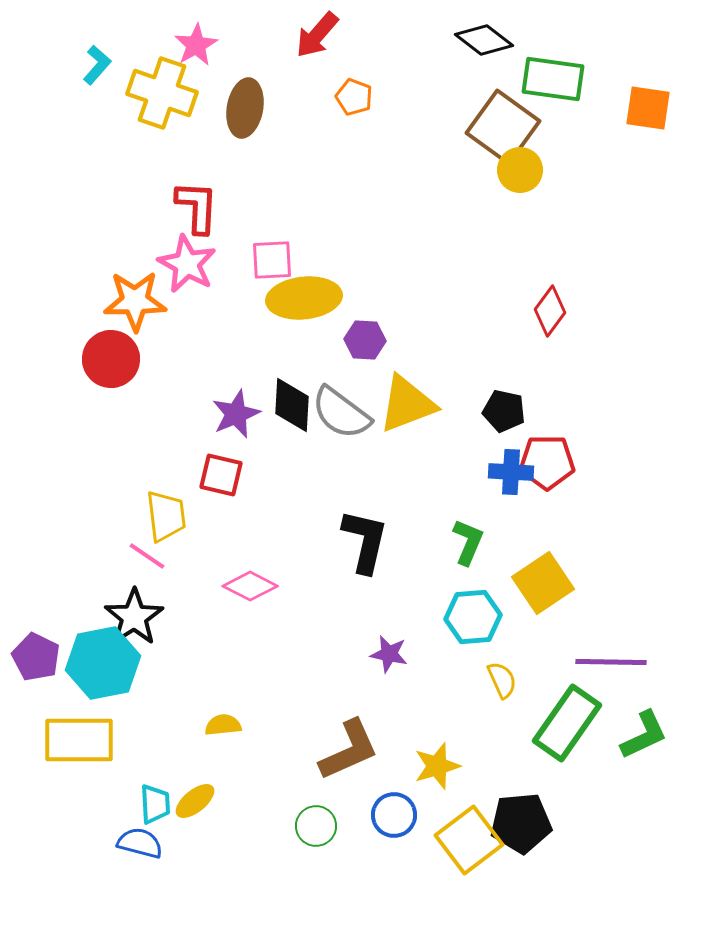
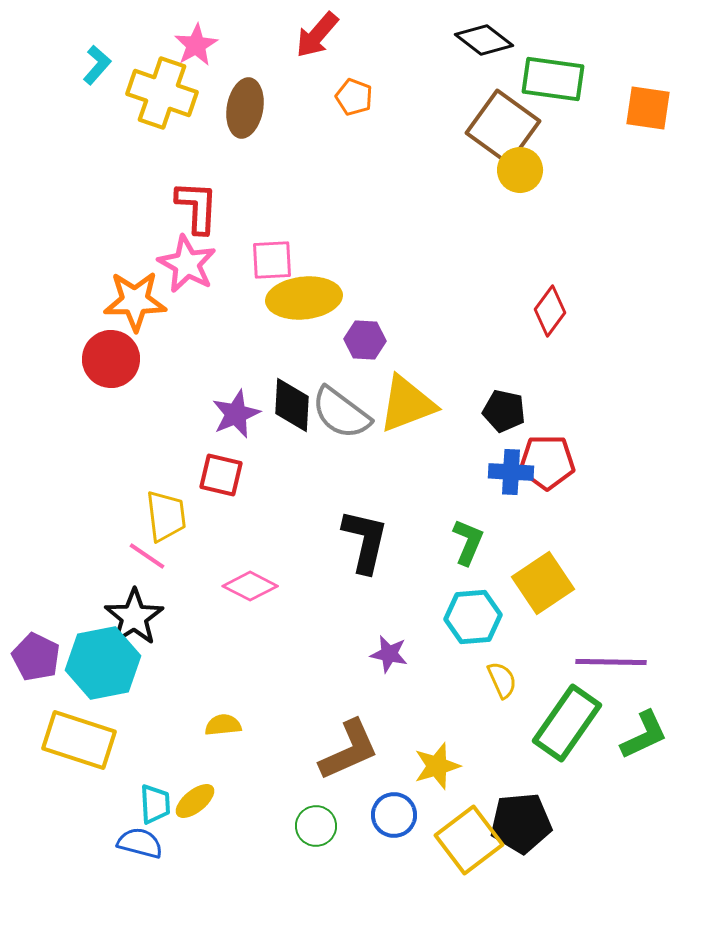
yellow rectangle at (79, 740): rotated 18 degrees clockwise
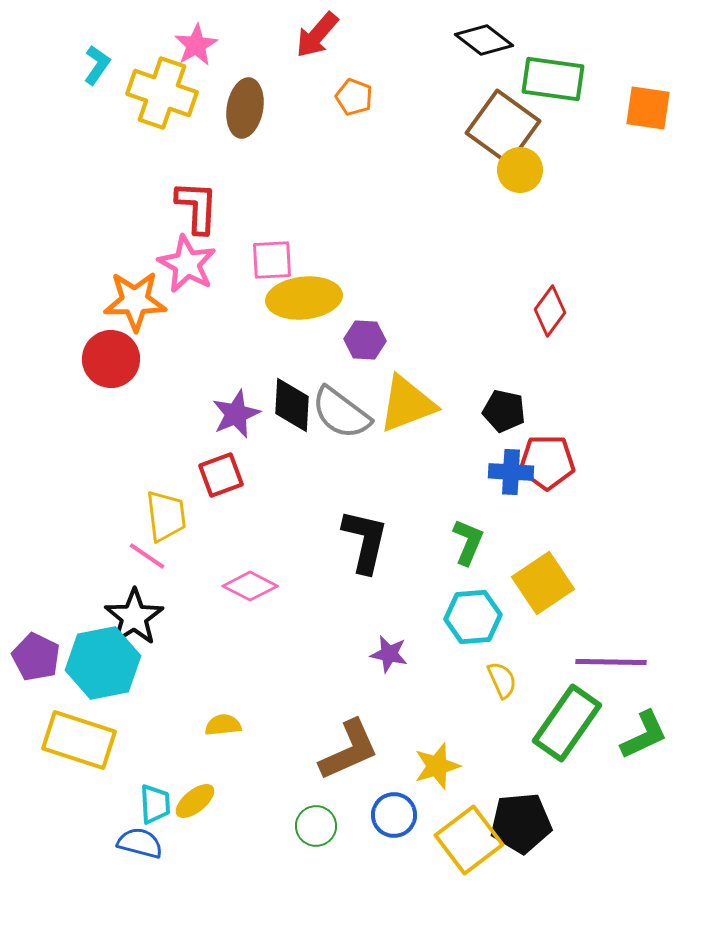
cyan L-shape at (97, 65): rotated 6 degrees counterclockwise
red square at (221, 475): rotated 33 degrees counterclockwise
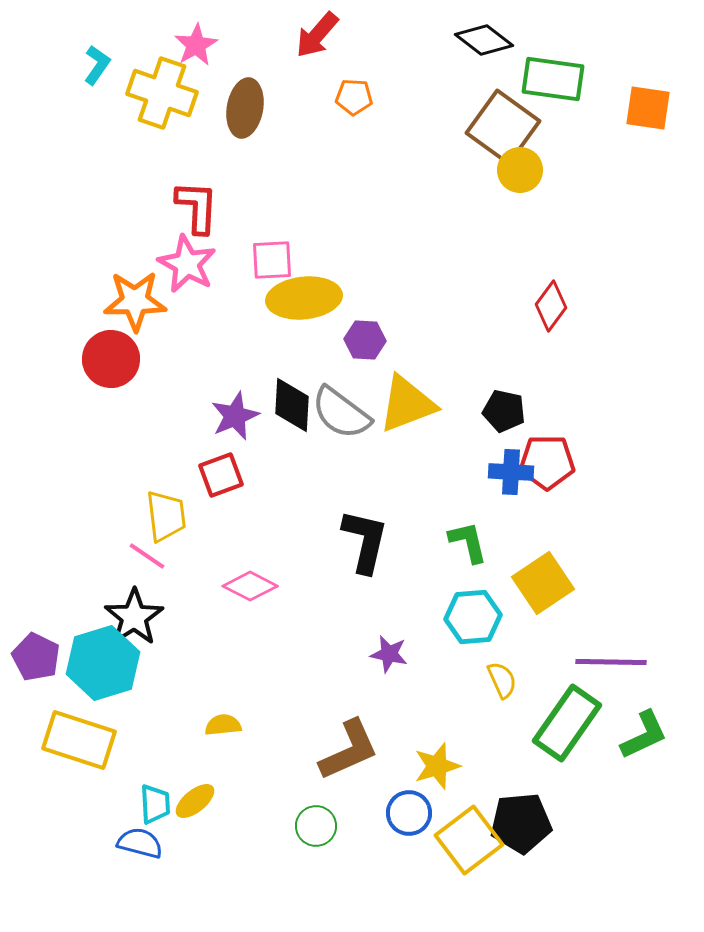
orange pentagon at (354, 97): rotated 18 degrees counterclockwise
red diamond at (550, 311): moved 1 px right, 5 px up
purple star at (236, 414): moved 1 px left, 2 px down
green L-shape at (468, 542): rotated 36 degrees counterclockwise
cyan hexagon at (103, 663): rotated 6 degrees counterclockwise
blue circle at (394, 815): moved 15 px right, 2 px up
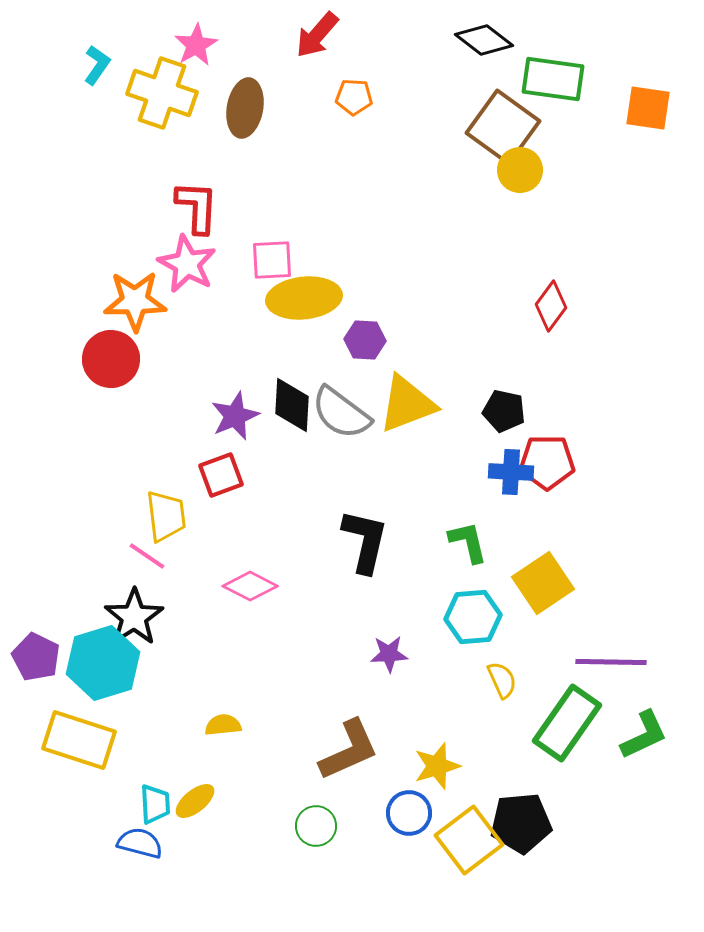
purple star at (389, 654): rotated 15 degrees counterclockwise
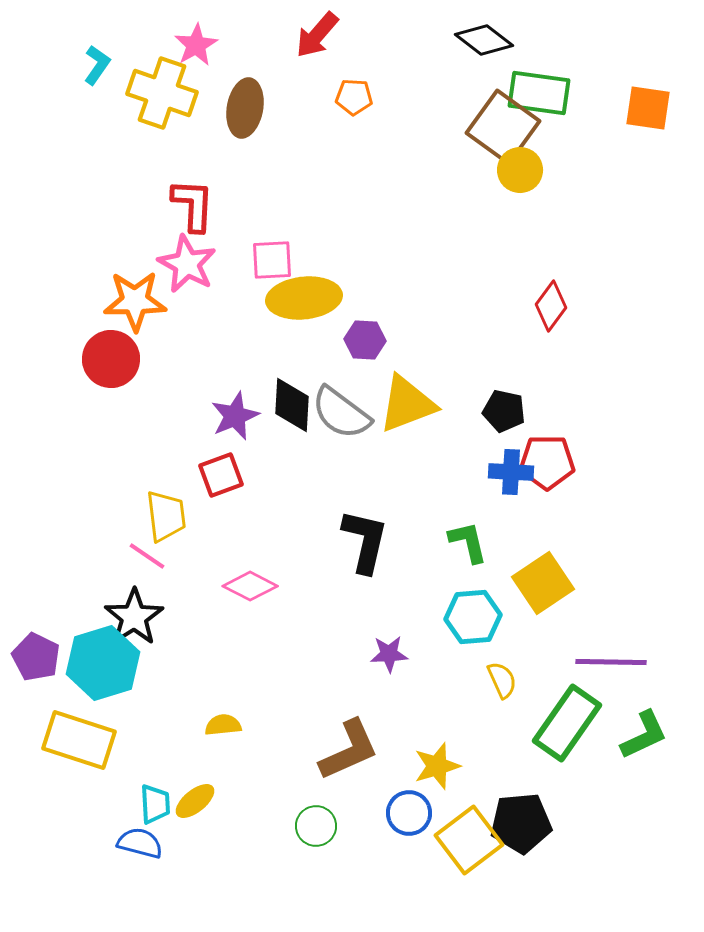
green rectangle at (553, 79): moved 14 px left, 14 px down
red L-shape at (197, 207): moved 4 px left, 2 px up
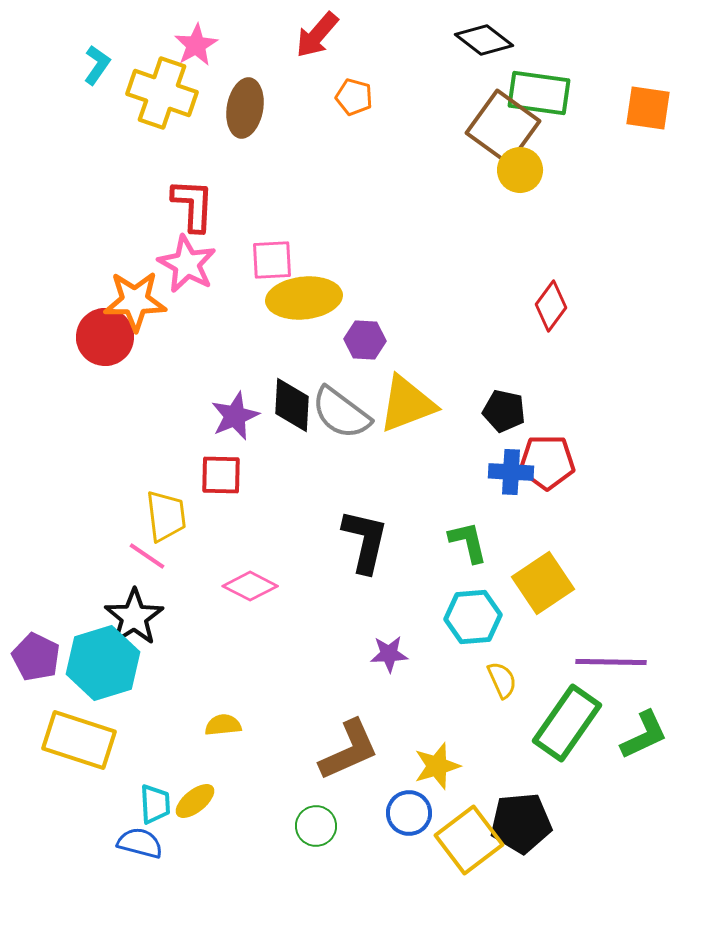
orange pentagon at (354, 97): rotated 12 degrees clockwise
red circle at (111, 359): moved 6 px left, 22 px up
red square at (221, 475): rotated 21 degrees clockwise
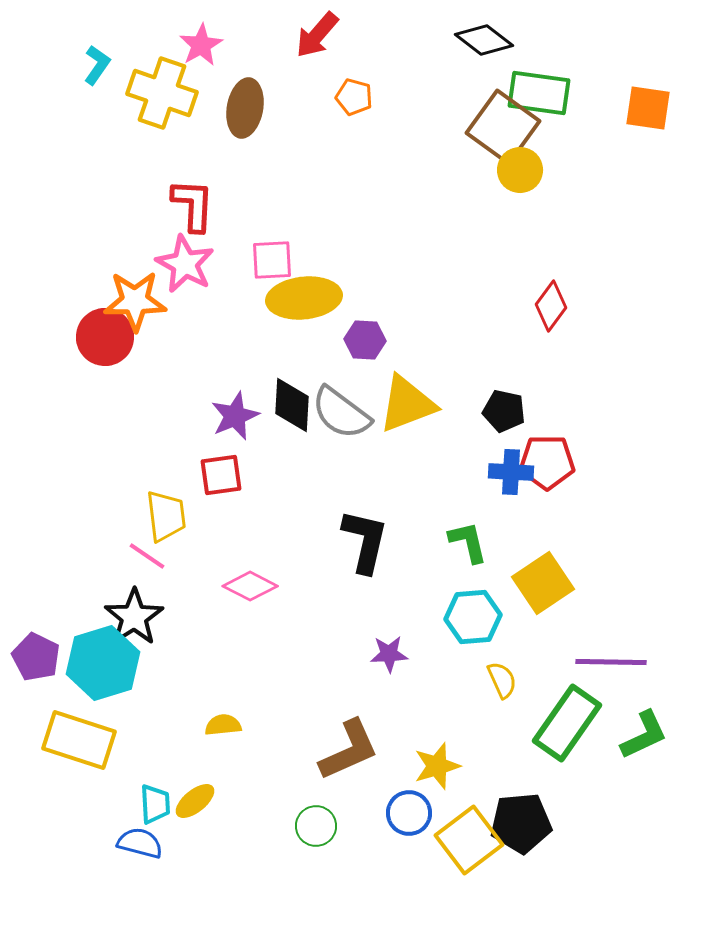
pink star at (196, 45): moved 5 px right
pink star at (187, 264): moved 2 px left
red square at (221, 475): rotated 9 degrees counterclockwise
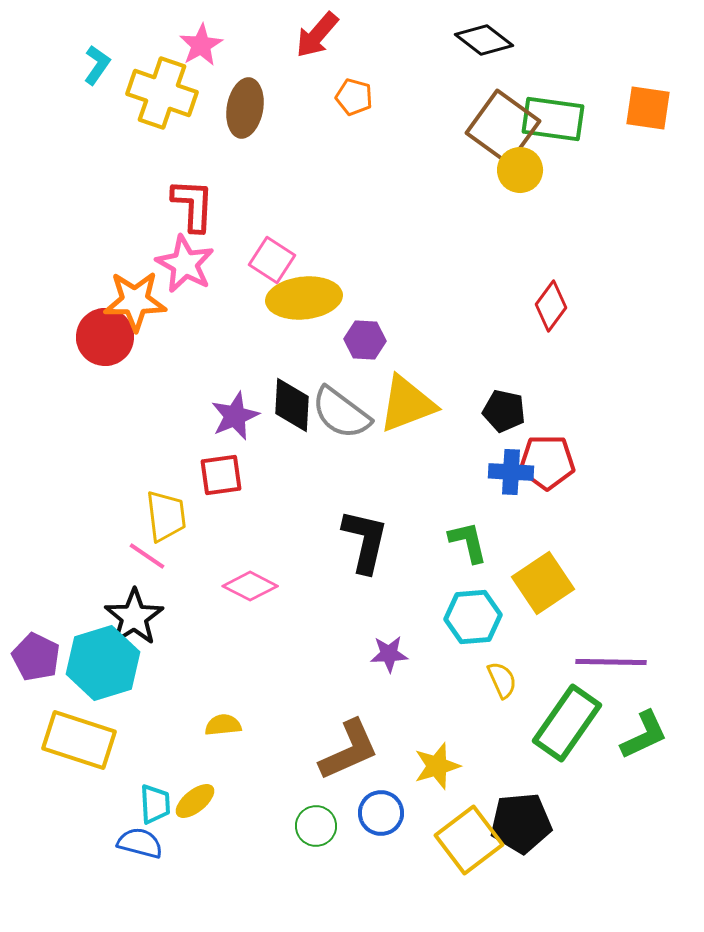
green rectangle at (539, 93): moved 14 px right, 26 px down
pink square at (272, 260): rotated 36 degrees clockwise
blue circle at (409, 813): moved 28 px left
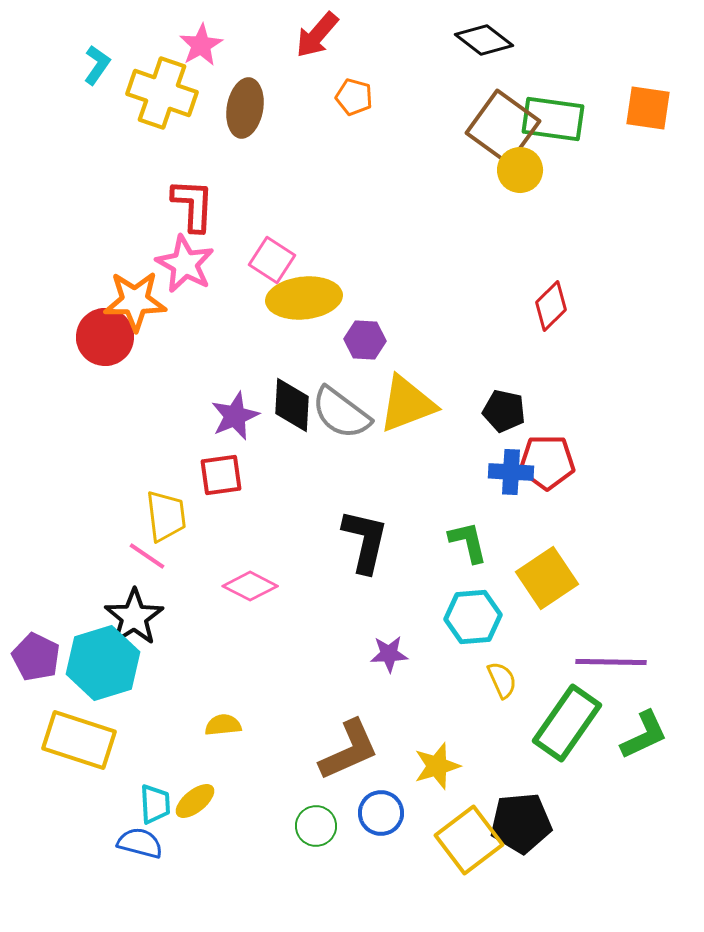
red diamond at (551, 306): rotated 9 degrees clockwise
yellow square at (543, 583): moved 4 px right, 5 px up
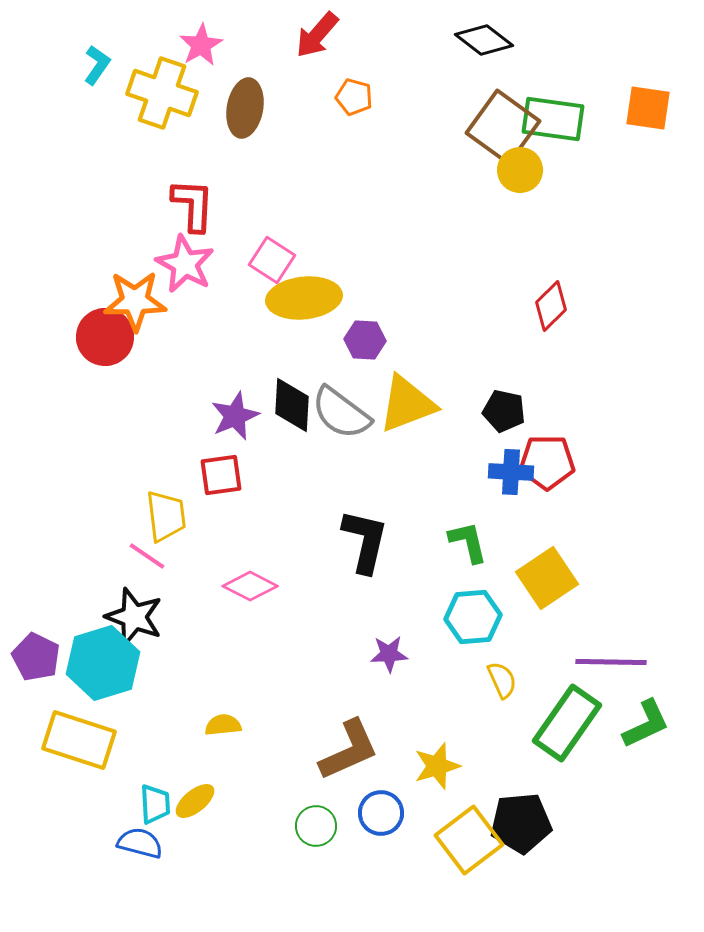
black star at (134, 617): rotated 18 degrees counterclockwise
green L-shape at (644, 735): moved 2 px right, 11 px up
